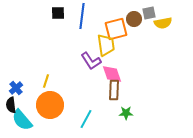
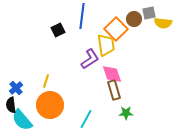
black square: moved 17 px down; rotated 24 degrees counterclockwise
yellow semicircle: rotated 18 degrees clockwise
orange square: rotated 30 degrees counterclockwise
purple L-shape: moved 1 px left, 2 px up; rotated 90 degrees counterclockwise
brown rectangle: rotated 18 degrees counterclockwise
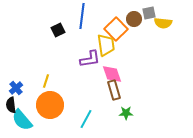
purple L-shape: rotated 25 degrees clockwise
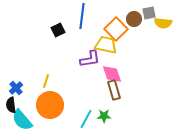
yellow trapezoid: rotated 70 degrees counterclockwise
green star: moved 22 px left, 3 px down
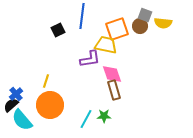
gray square: moved 4 px left, 2 px down; rotated 32 degrees clockwise
brown circle: moved 6 px right, 7 px down
orange square: moved 1 px right; rotated 25 degrees clockwise
blue cross: moved 6 px down
black semicircle: rotated 56 degrees clockwise
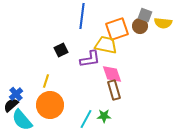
black square: moved 3 px right, 20 px down
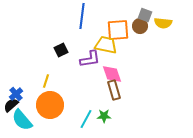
orange square: moved 1 px right, 1 px down; rotated 15 degrees clockwise
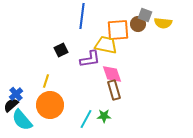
brown circle: moved 2 px left, 2 px up
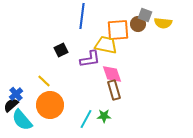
yellow line: moved 2 px left; rotated 64 degrees counterclockwise
